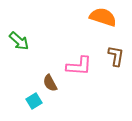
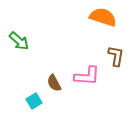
pink L-shape: moved 8 px right, 10 px down
brown semicircle: moved 4 px right
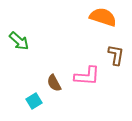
brown L-shape: moved 1 px up
